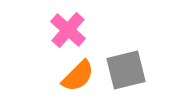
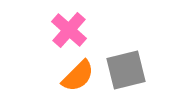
pink cross: moved 1 px right
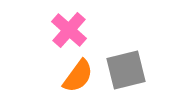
orange semicircle: rotated 9 degrees counterclockwise
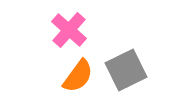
gray square: rotated 12 degrees counterclockwise
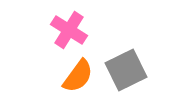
pink cross: rotated 9 degrees counterclockwise
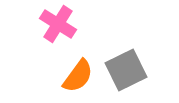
pink cross: moved 11 px left, 6 px up
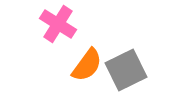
orange semicircle: moved 9 px right, 11 px up
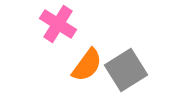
gray square: rotated 6 degrees counterclockwise
